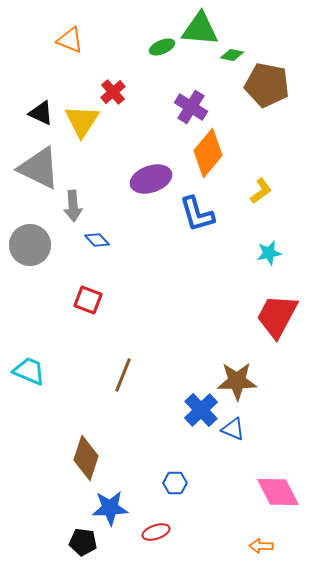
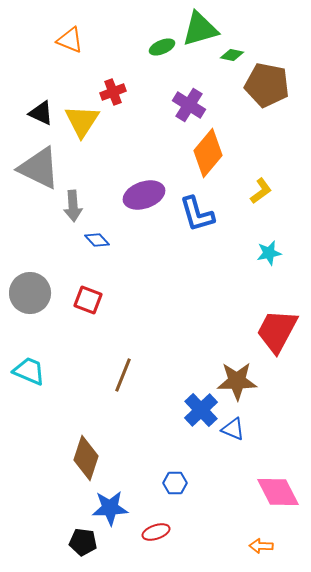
green triangle: rotated 21 degrees counterclockwise
red cross: rotated 20 degrees clockwise
purple cross: moved 2 px left, 2 px up
purple ellipse: moved 7 px left, 16 px down
gray circle: moved 48 px down
red trapezoid: moved 15 px down
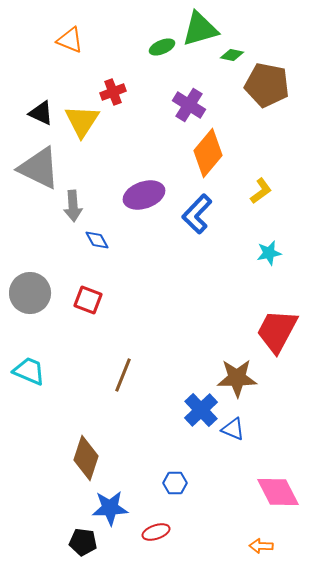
blue L-shape: rotated 60 degrees clockwise
blue diamond: rotated 15 degrees clockwise
brown star: moved 3 px up
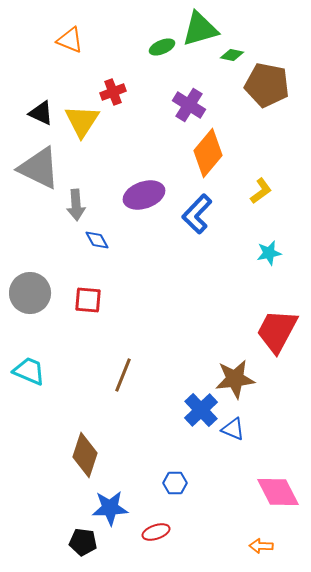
gray arrow: moved 3 px right, 1 px up
red square: rotated 16 degrees counterclockwise
brown star: moved 2 px left, 1 px down; rotated 6 degrees counterclockwise
brown diamond: moved 1 px left, 3 px up
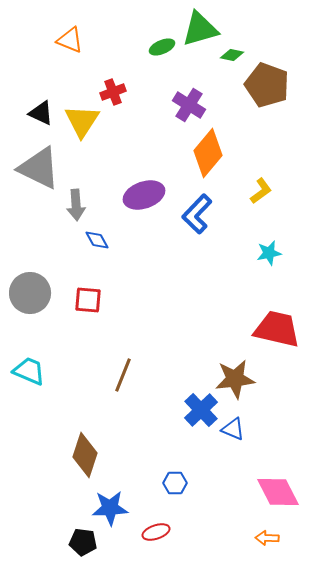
brown pentagon: rotated 9 degrees clockwise
red trapezoid: moved 2 px up; rotated 75 degrees clockwise
orange arrow: moved 6 px right, 8 px up
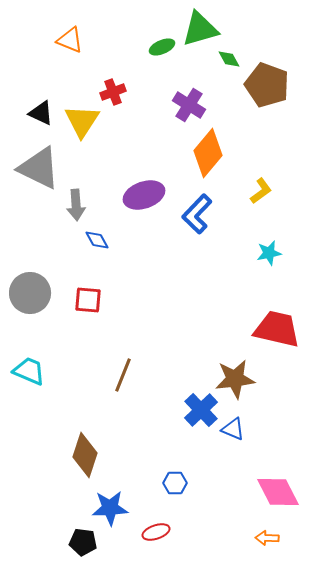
green diamond: moved 3 px left, 4 px down; rotated 50 degrees clockwise
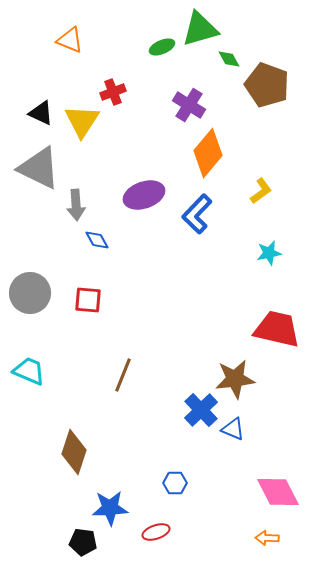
brown diamond: moved 11 px left, 3 px up
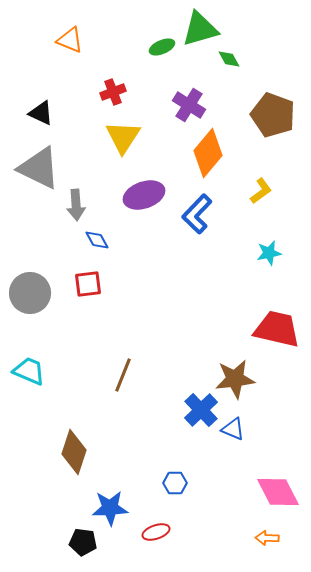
brown pentagon: moved 6 px right, 30 px down
yellow triangle: moved 41 px right, 16 px down
red square: moved 16 px up; rotated 12 degrees counterclockwise
